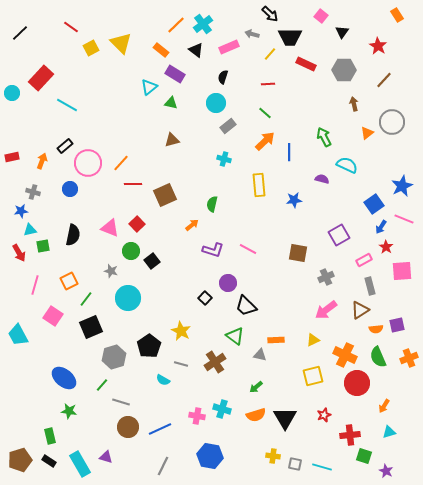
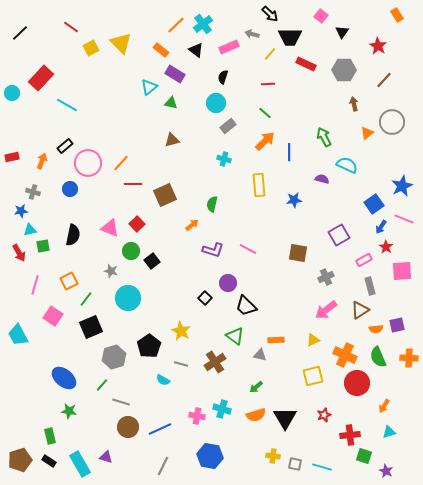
orange cross at (409, 358): rotated 24 degrees clockwise
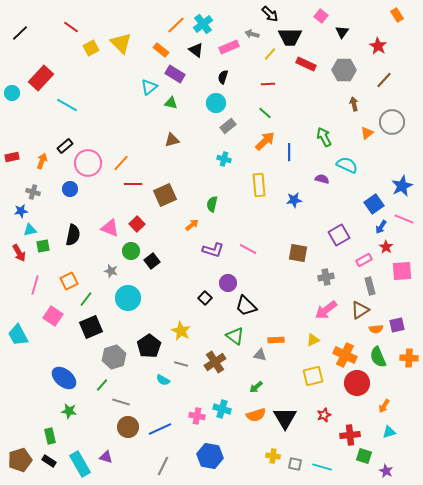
gray cross at (326, 277): rotated 14 degrees clockwise
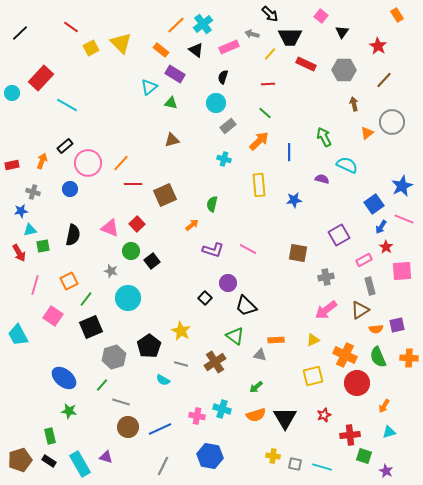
orange arrow at (265, 141): moved 6 px left
red rectangle at (12, 157): moved 8 px down
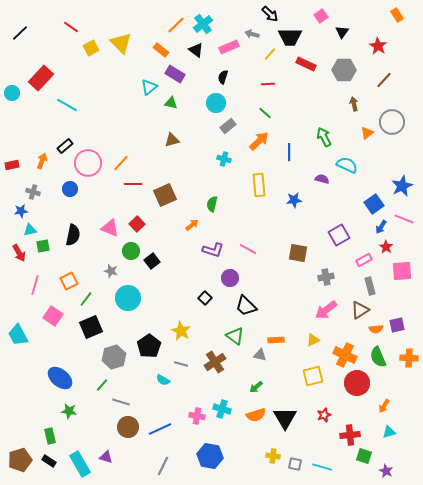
pink square at (321, 16): rotated 16 degrees clockwise
purple circle at (228, 283): moved 2 px right, 5 px up
blue ellipse at (64, 378): moved 4 px left
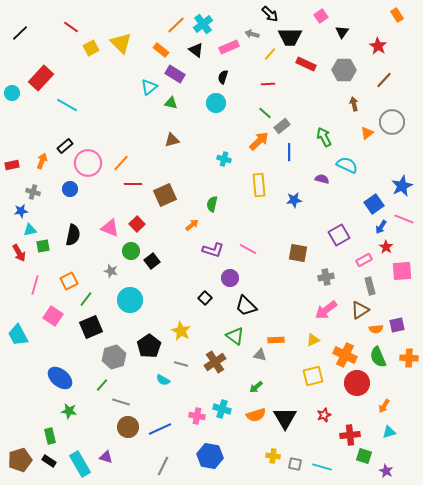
gray rectangle at (228, 126): moved 54 px right
cyan circle at (128, 298): moved 2 px right, 2 px down
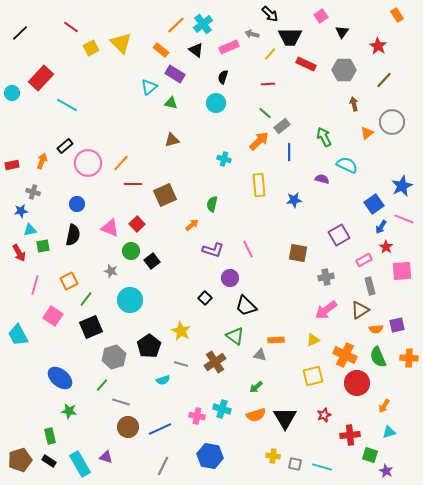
blue circle at (70, 189): moved 7 px right, 15 px down
pink line at (248, 249): rotated 36 degrees clockwise
cyan semicircle at (163, 380): rotated 48 degrees counterclockwise
green square at (364, 456): moved 6 px right, 1 px up
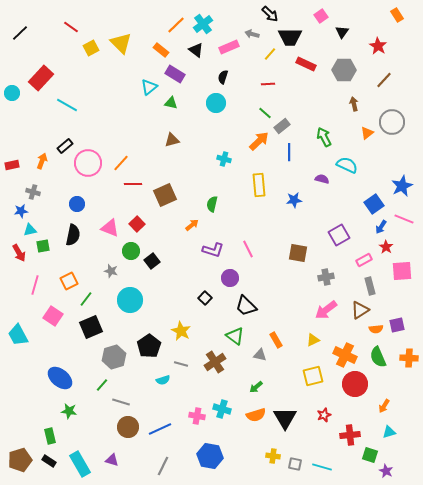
orange rectangle at (276, 340): rotated 63 degrees clockwise
red circle at (357, 383): moved 2 px left, 1 px down
purple triangle at (106, 457): moved 6 px right, 3 px down
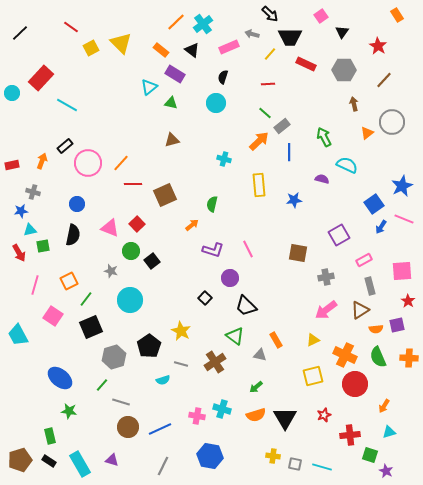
orange line at (176, 25): moved 3 px up
black triangle at (196, 50): moved 4 px left
red star at (386, 247): moved 22 px right, 54 px down
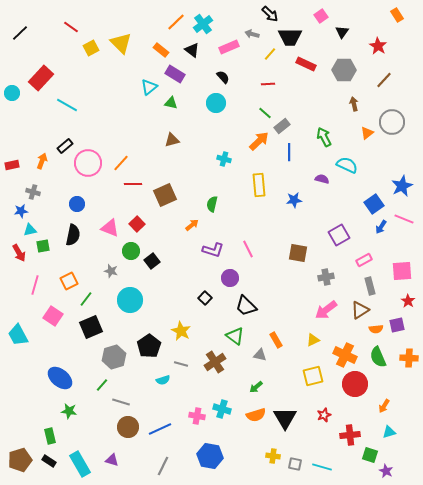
black semicircle at (223, 77): rotated 120 degrees clockwise
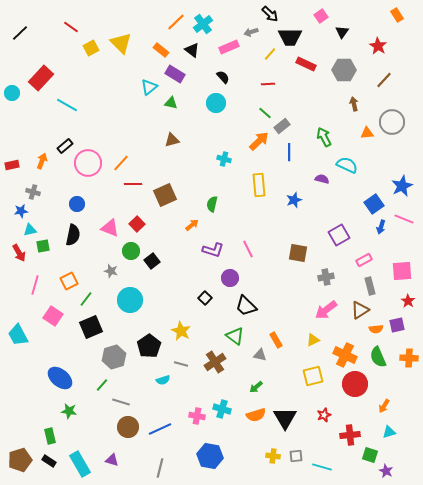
gray arrow at (252, 34): moved 1 px left, 2 px up; rotated 32 degrees counterclockwise
orange triangle at (367, 133): rotated 32 degrees clockwise
blue star at (294, 200): rotated 14 degrees counterclockwise
blue arrow at (381, 227): rotated 16 degrees counterclockwise
gray square at (295, 464): moved 1 px right, 8 px up; rotated 16 degrees counterclockwise
gray line at (163, 466): moved 3 px left, 2 px down; rotated 12 degrees counterclockwise
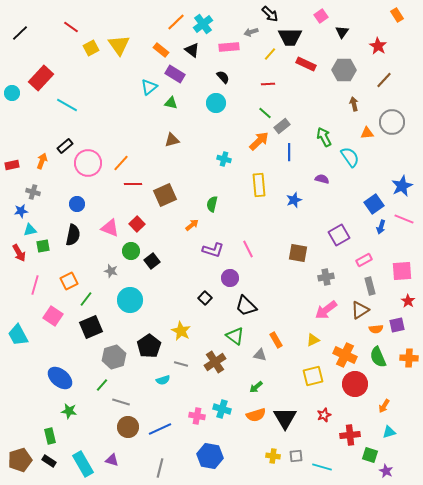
yellow triangle at (121, 43): moved 2 px left, 2 px down; rotated 10 degrees clockwise
pink rectangle at (229, 47): rotated 18 degrees clockwise
cyan semicircle at (347, 165): moved 3 px right, 8 px up; rotated 30 degrees clockwise
cyan rectangle at (80, 464): moved 3 px right
